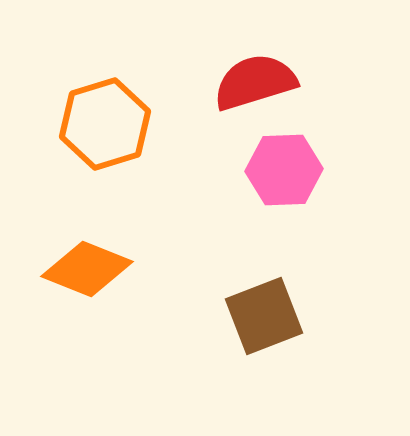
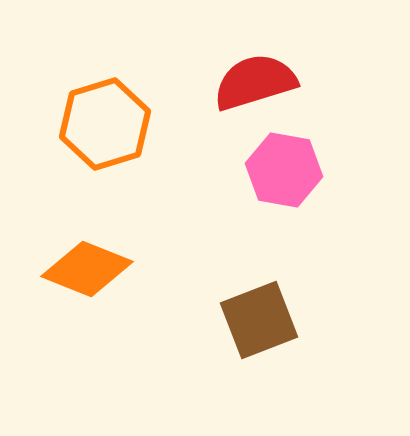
pink hexagon: rotated 12 degrees clockwise
brown square: moved 5 px left, 4 px down
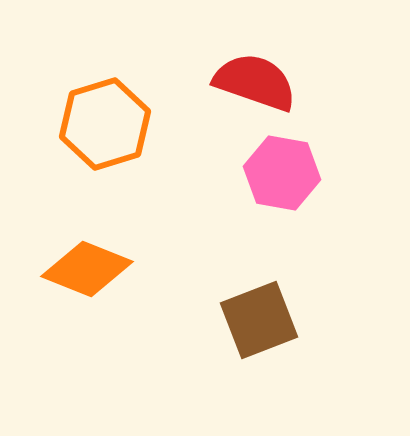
red semicircle: rotated 36 degrees clockwise
pink hexagon: moved 2 px left, 3 px down
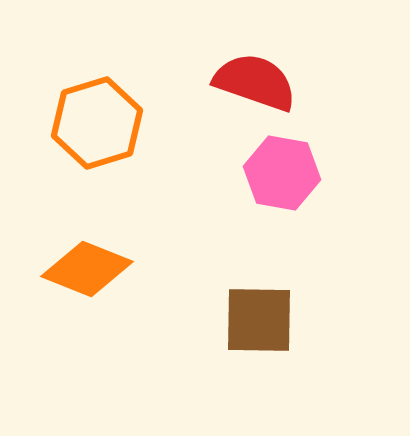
orange hexagon: moved 8 px left, 1 px up
brown square: rotated 22 degrees clockwise
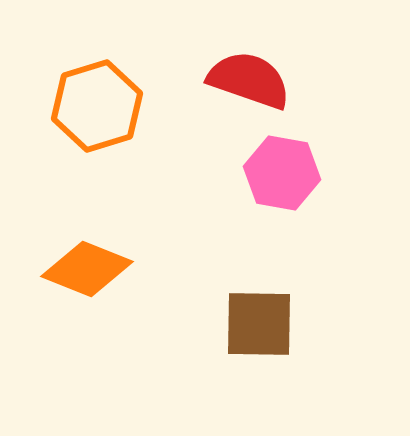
red semicircle: moved 6 px left, 2 px up
orange hexagon: moved 17 px up
brown square: moved 4 px down
